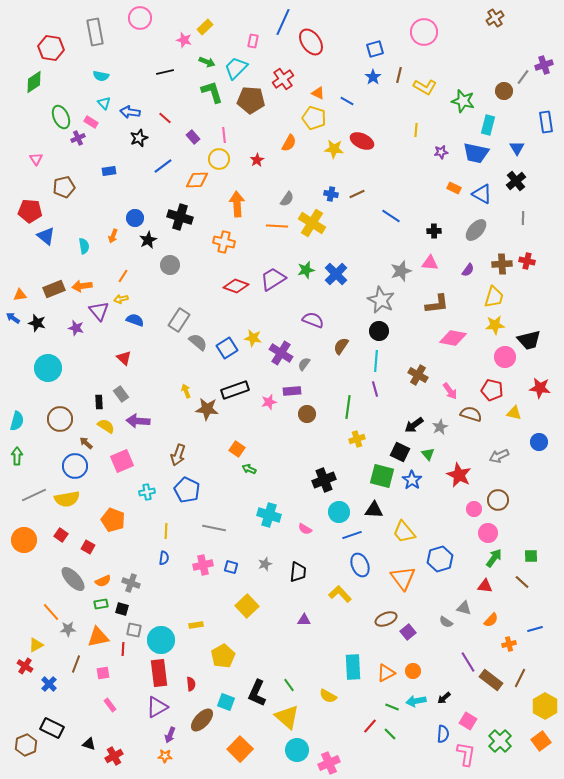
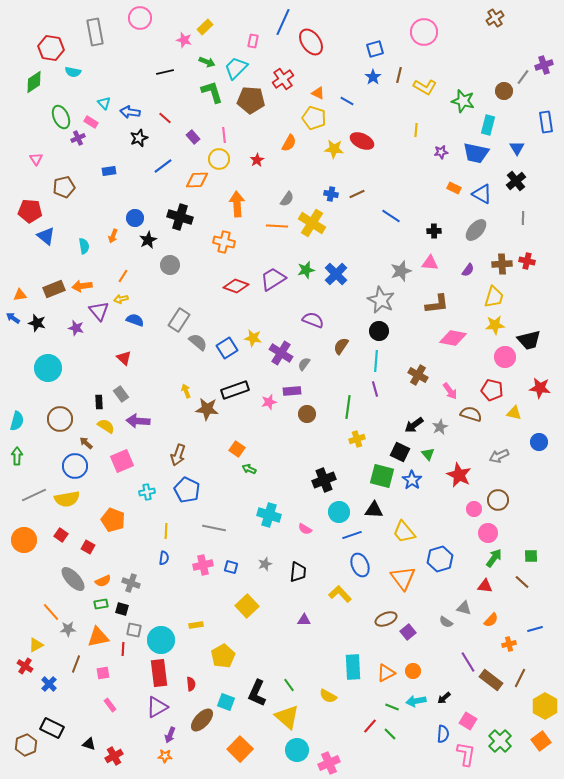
cyan semicircle at (101, 76): moved 28 px left, 4 px up
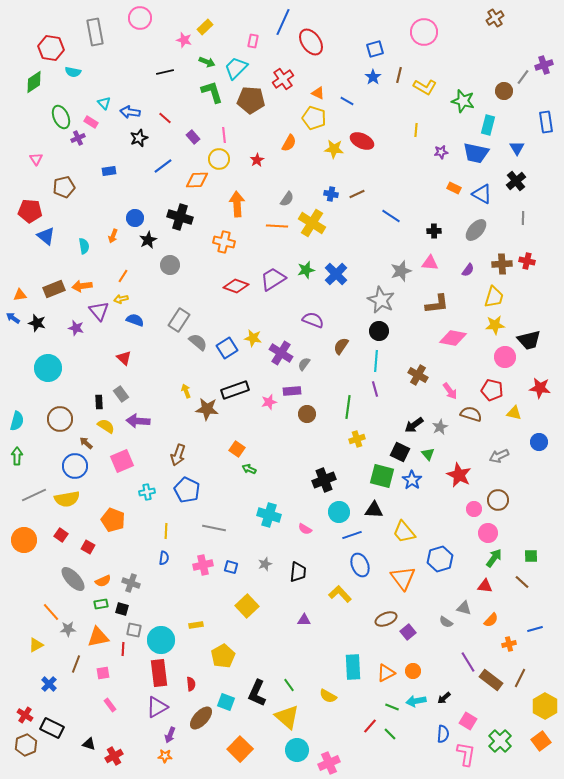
red cross at (25, 666): moved 49 px down
brown ellipse at (202, 720): moved 1 px left, 2 px up
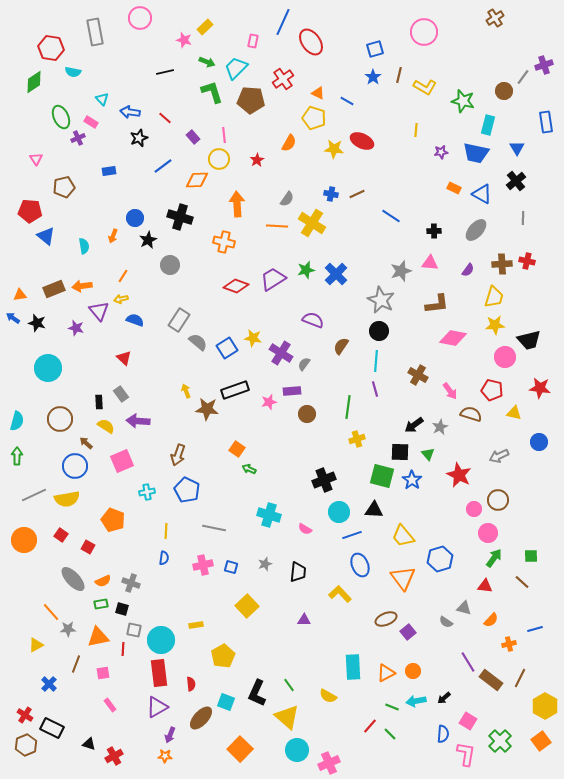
cyan triangle at (104, 103): moved 2 px left, 4 px up
black square at (400, 452): rotated 24 degrees counterclockwise
yellow trapezoid at (404, 532): moved 1 px left, 4 px down
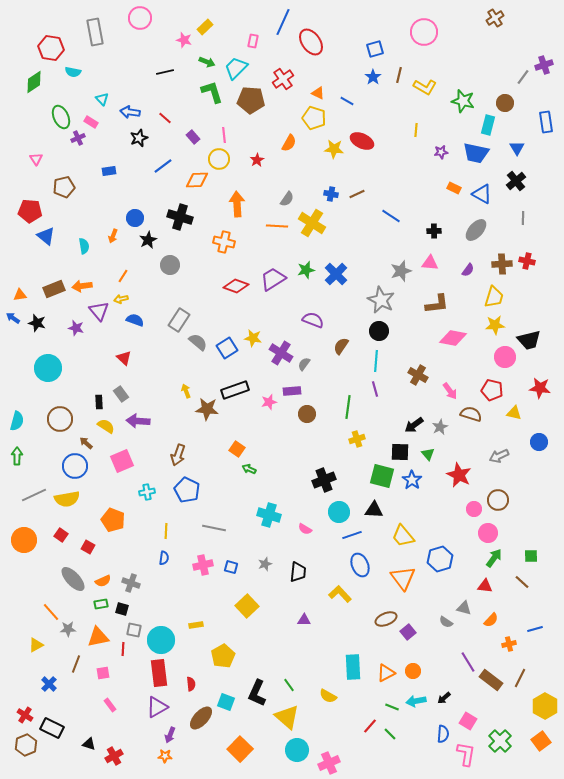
brown circle at (504, 91): moved 1 px right, 12 px down
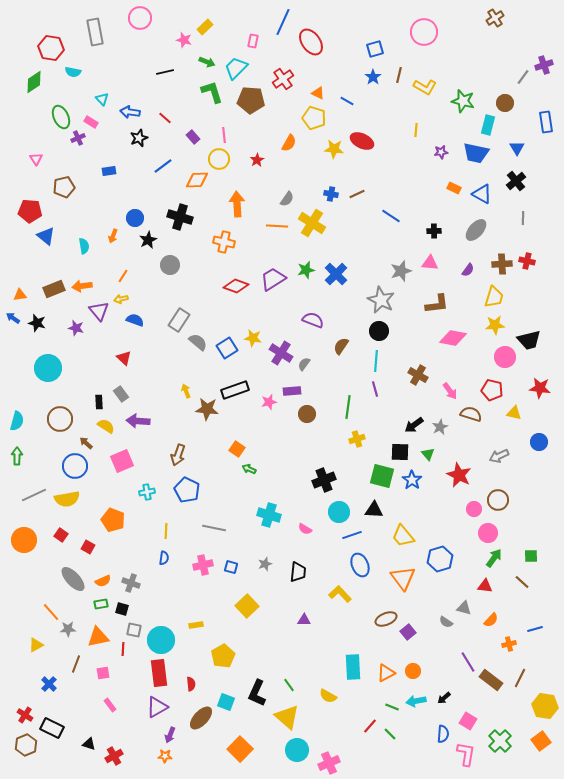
yellow hexagon at (545, 706): rotated 20 degrees counterclockwise
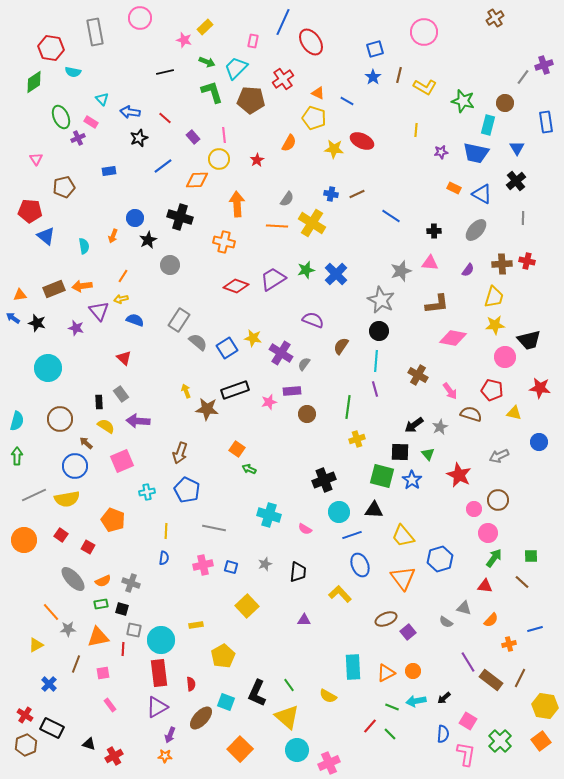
brown arrow at (178, 455): moved 2 px right, 2 px up
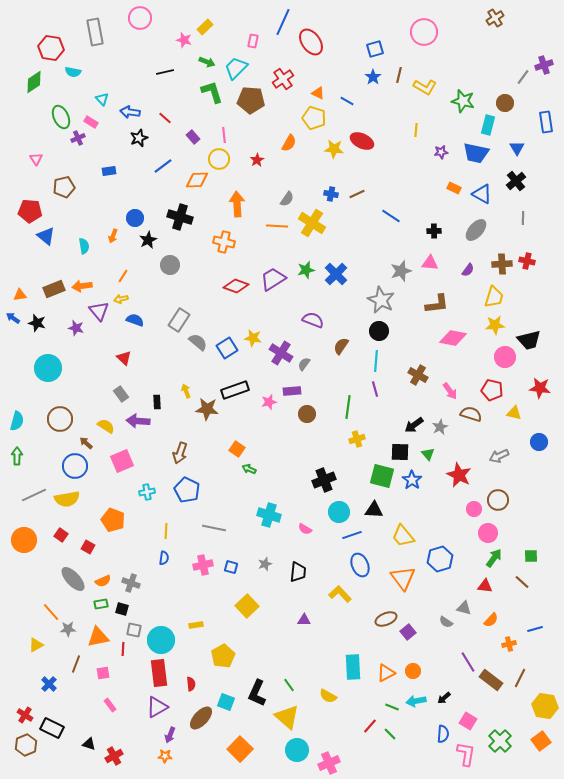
black rectangle at (99, 402): moved 58 px right
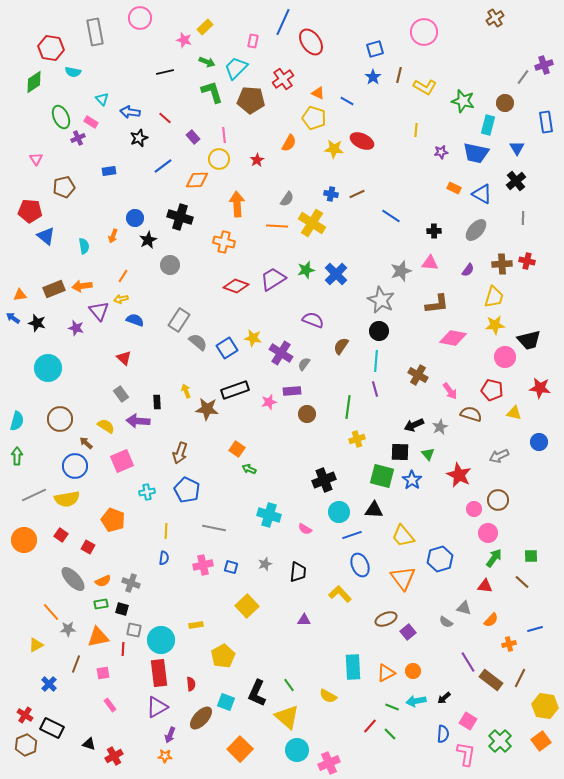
black arrow at (414, 425): rotated 12 degrees clockwise
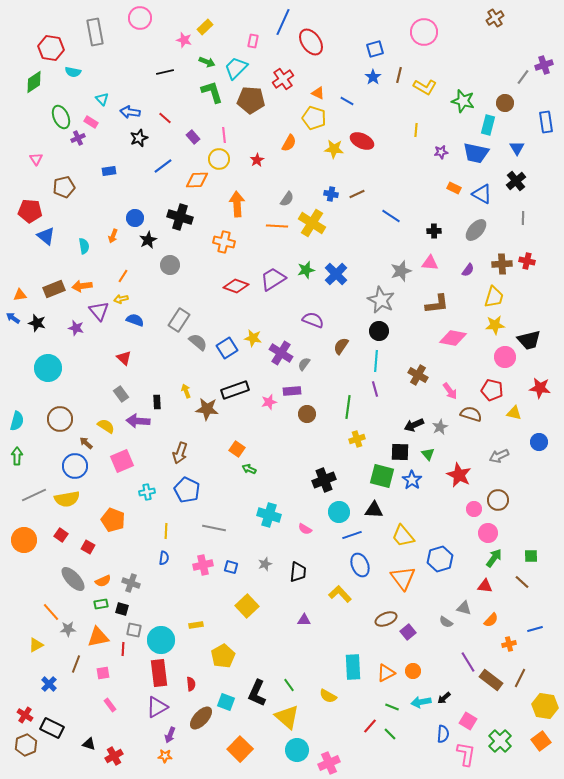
cyan arrow at (416, 701): moved 5 px right, 1 px down
